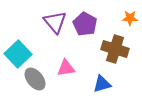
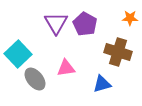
purple triangle: moved 1 px right, 1 px down; rotated 10 degrees clockwise
brown cross: moved 3 px right, 3 px down
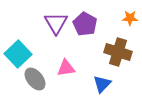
blue triangle: rotated 30 degrees counterclockwise
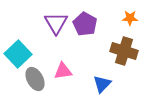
brown cross: moved 6 px right, 1 px up
pink triangle: moved 3 px left, 3 px down
gray ellipse: rotated 10 degrees clockwise
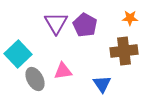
purple pentagon: moved 1 px down
brown cross: rotated 24 degrees counterclockwise
blue triangle: rotated 18 degrees counterclockwise
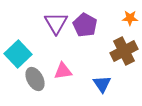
brown cross: rotated 20 degrees counterclockwise
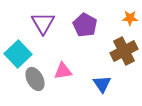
purple triangle: moved 13 px left
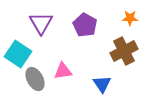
purple triangle: moved 2 px left
cyan square: rotated 12 degrees counterclockwise
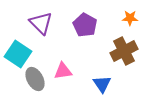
purple triangle: rotated 15 degrees counterclockwise
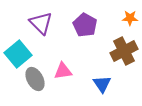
cyan square: rotated 16 degrees clockwise
